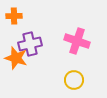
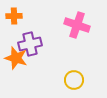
pink cross: moved 16 px up
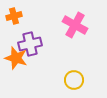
orange cross: rotated 14 degrees counterclockwise
pink cross: moved 2 px left; rotated 10 degrees clockwise
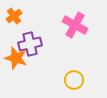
orange cross: rotated 21 degrees counterclockwise
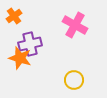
orange star: moved 4 px right
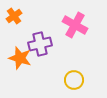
purple cross: moved 10 px right
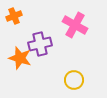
orange cross: rotated 14 degrees clockwise
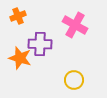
orange cross: moved 4 px right
purple cross: rotated 15 degrees clockwise
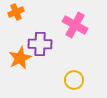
orange cross: moved 2 px left, 4 px up
orange star: rotated 30 degrees clockwise
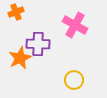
purple cross: moved 2 px left
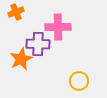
pink cross: moved 17 px left, 2 px down; rotated 30 degrees counterclockwise
orange star: moved 1 px right, 1 px down
yellow circle: moved 5 px right, 1 px down
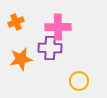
orange cross: moved 10 px down
purple cross: moved 12 px right, 4 px down
orange star: rotated 15 degrees clockwise
